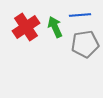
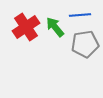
green arrow: rotated 15 degrees counterclockwise
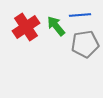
green arrow: moved 1 px right, 1 px up
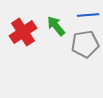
blue line: moved 8 px right
red cross: moved 3 px left, 5 px down
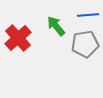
red cross: moved 5 px left, 6 px down; rotated 8 degrees counterclockwise
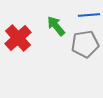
blue line: moved 1 px right
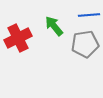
green arrow: moved 2 px left
red cross: rotated 16 degrees clockwise
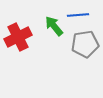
blue line: moved 11 px left
red cross: moved 1 px up
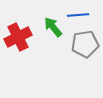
green arrow: moved 1 px left, 1 px down
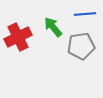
blue line: moved 7 px right, 1 px up
gray pentagon: moved 4 px left, 2 px down
